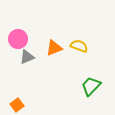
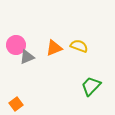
pink circle: moved 2 px left, 6 px down
orange square: moved 1 px left, 1 px up
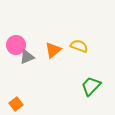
orange triangle: moved 1 px left, 2 px down; rotated 18 degrees counterclockwise
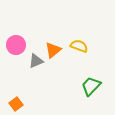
gray triangle: moved 9 px right, 4 px down
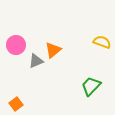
yellow semicircle: moved 23 px right, 4 px up
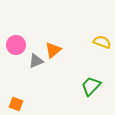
orange square: rotated 32 degrees counterclockwise
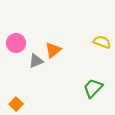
pink circle: moved 2 px up
green trapezoid: moved 2 px right, 2 px down
orange square: rotated 24 degrees clockwise
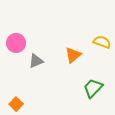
orange triangle: moved 20 px right, 5 px down
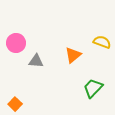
gray triangle: rotated 28 degrees clockwise
orange square: moved 1 px left
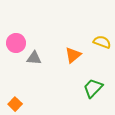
gray triangle: moved 2 px left, 3 px up
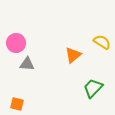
yellow semicircle: rotated 12 degrees clockwise
gray triangle: moved 7 px left, 6 px down
orange square: moved 2 px right; rotated 32 degrees counterclockwise
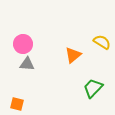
pink circle: moved 7 px right, 1 px down
